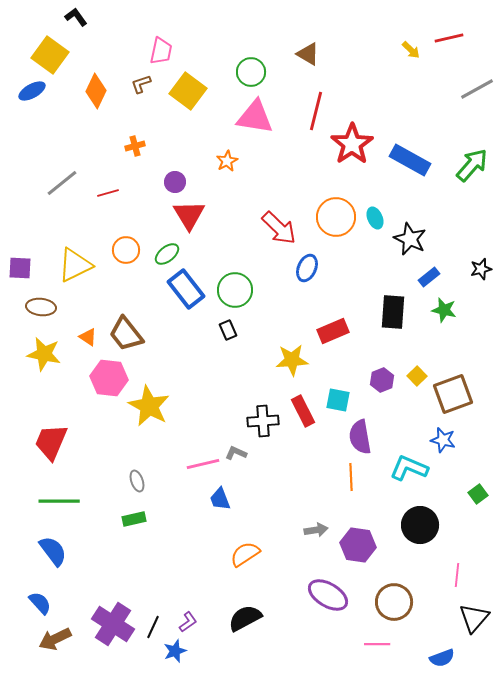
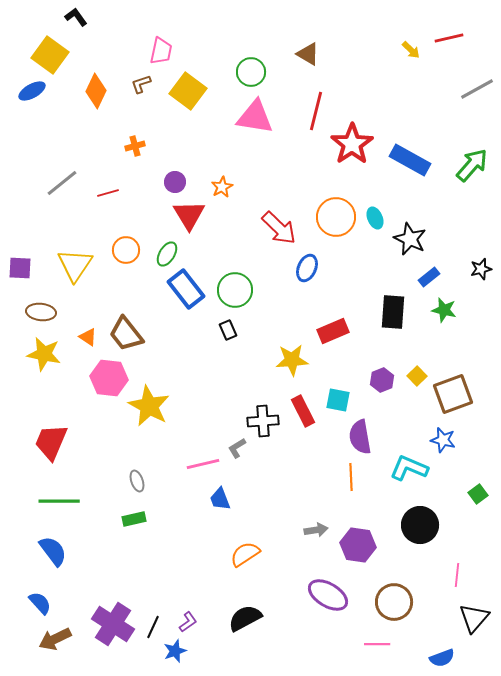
orange star at (227, 161): moved 5 px left, 26 px down
green ellipse at (167, 254): rotated 20 degrees counterclockwise
yellow triangle at (75, 265): rotated 30 degrees counterclockwise
brown ellipse at (41, 307): moved 5 px down
gray L-shape at (236, 453): moved 1 px right, 5 px up; rotated 55 degrees counterclockwise
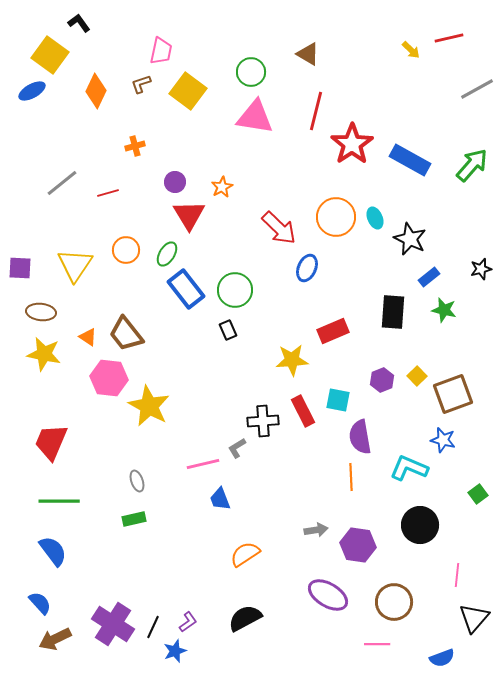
black L-shape at (76, 17): moved 3 px right, 6 px down
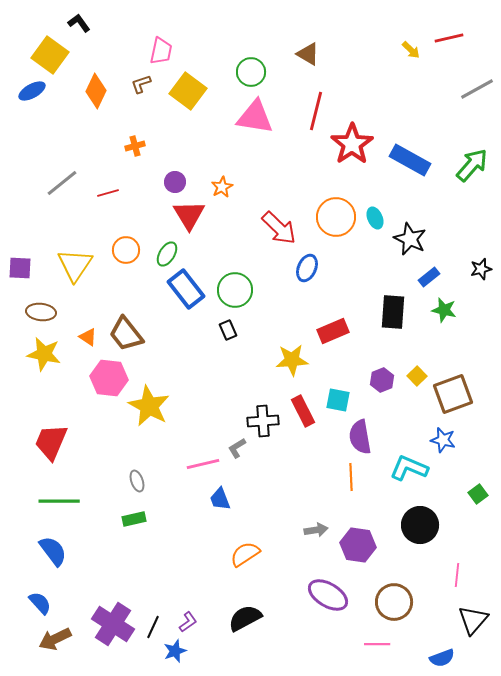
black triangle at (474, 618): moved 1 px left, 2 px down
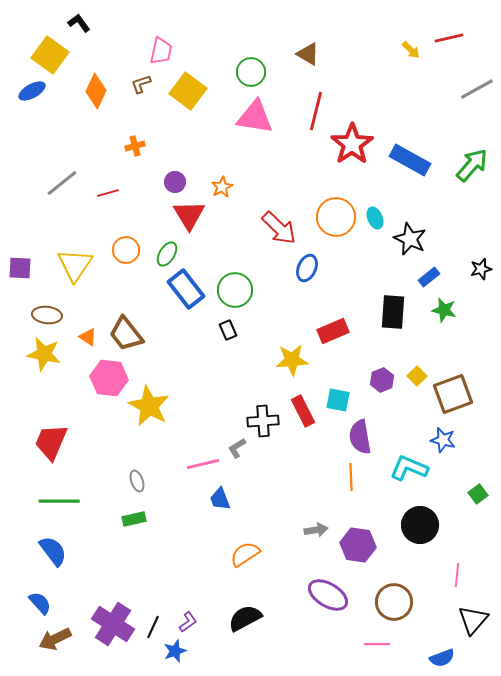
brown ellipse at (41, 312): moved 6 px right, 3 px down
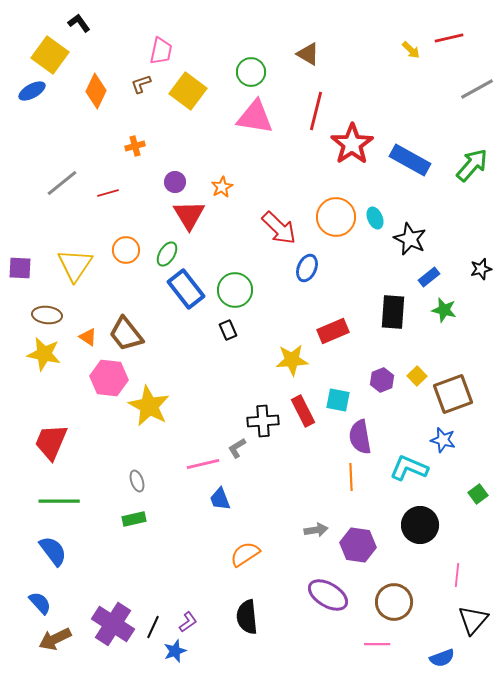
black semicircle at (245, 618): moved 2 px right, 1 px up; rotated 68 degrees counterclockwise
